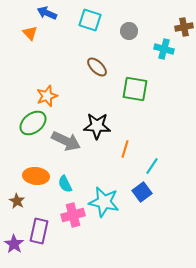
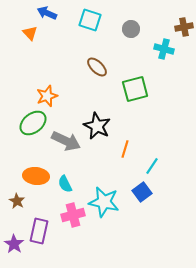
gray circle: moved 2 px right, 2 px up
green square: rotated 24 degrees counterclockwise
black star: rotated 24 degrees clockwise
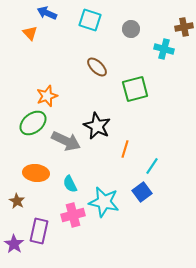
orange ellipse: moved 3 px up
cyan semicircle: moved 5 px right
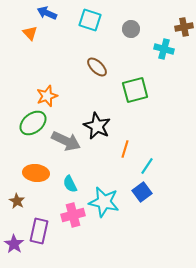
green square: moved 1 px down
cyan line: moved 5 px left
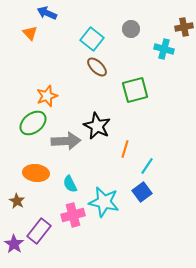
cyan square: moved 2 px right, 19 px down; rotated 20 degrees clockwise
gray arrow: rotated 28 degrees counterclockwise
purple rectangle: rotated 25 degrees clockwise
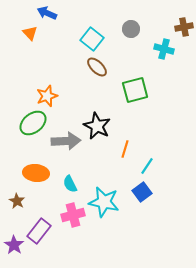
purple star: moved 1 px down
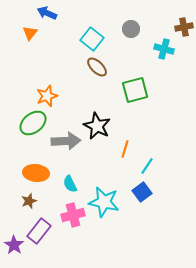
orange triangle: rotated 21 degrees clockwise
brown star: moved 12 px right; rotated 21 degrees clockwise
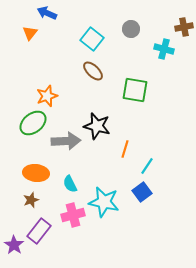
brown ellipse: moved 4 px left, 4 px down
green square: rotated 24 degrees clockwise
black star: rotated 12 degrees counterclockwise
brown star: moved 2 px right, 1 px up
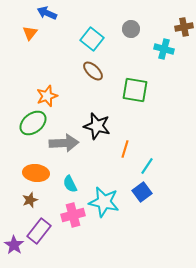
gray arrow: moved 2 px left, 2 px down
brown star: moved 1 px left
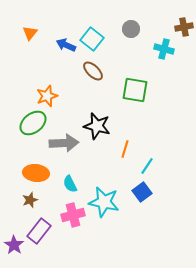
blue arrow: moved 19 px right, 32 px down
